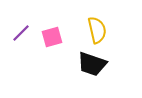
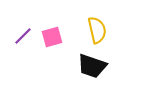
purple line: moved 2 px right, 3 px down
black trapezoid: moved 2 px down
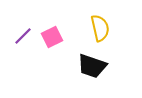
yellow semicircle: moved 3 px right, 2 px up
pink square: rotated 10 degrees counterclockwise
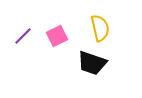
pink square: moved 5 px right, 1 px up
black trapezoid: moved 3 px up
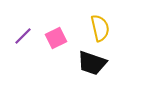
pink square: moved 1 px left, 2 px down
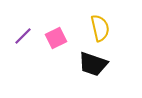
black trapezoid: moved 1 px right, 1 px down
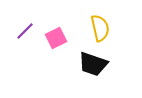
purple line: moved 2 px right, 5 px up
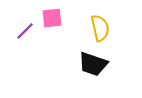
pink square: moved 4 px left, 20 px up; rotated 20 degrees clockwise
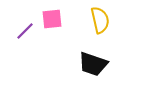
pink square: moved 1 px down
yellow semicircle: moved 8 px up
